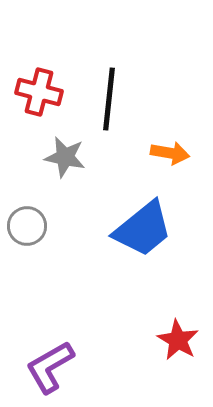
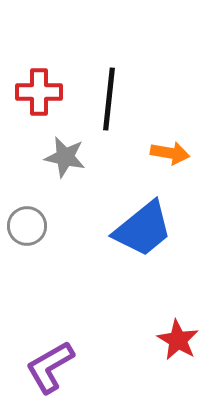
red cross: rotated 15 degrees counterclockwise
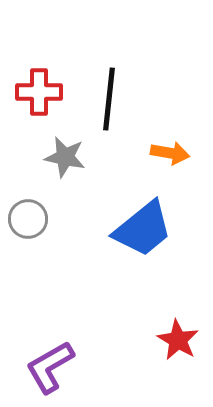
gray circle: moved 1 px right, 7 px up
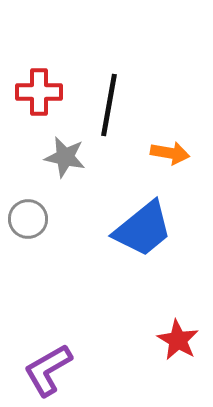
black line: moved 6 px down; rotated 4 degrees clockwise
purple L-shape: moved 2 px left, 3 px down
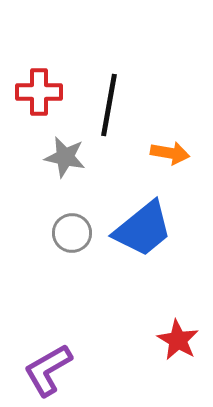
gray circle: moved 44 px right, 14 px down
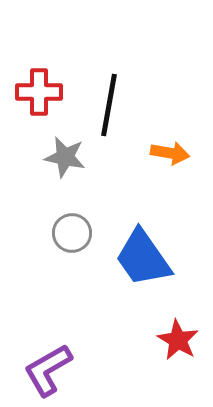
blue trapezoid: moved 29 px down; rotated 94 degrees clockwise
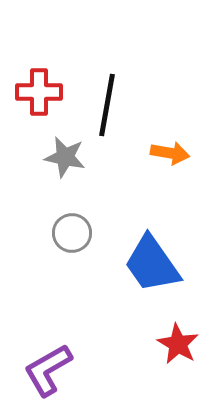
black line: moved 2 px left
blue trapezoid: moved 9 px right, 6 px down
red star: moved 4 px down
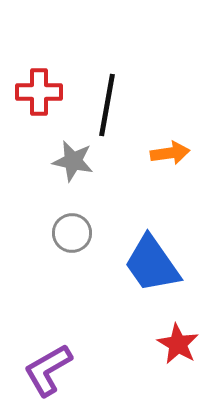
orange arrow: rotated 18 degrees counterclockwise
gray star: moved 8 px right, 4 px down
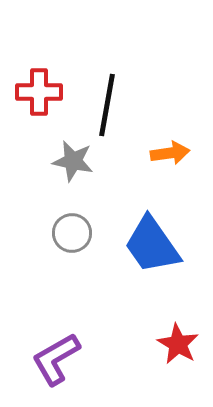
blue trapezoid: moved 19 px up
purple L-shape: moved 8 px right, 11 px up
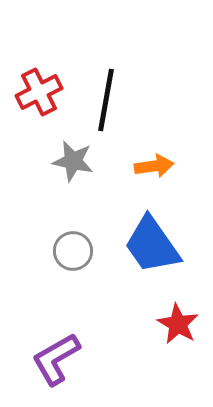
red cross: rotated 27 degrees counterclockwise
black line: moved 1 px left, 5 px up
orange arrow: moved 16 px left, 13 px down
gray circle: moved 1 px right, 18 px down
red star: moved 20 px up
